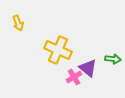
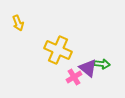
green arrow: moved 11 px left, 5 px down
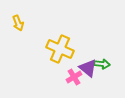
yellow cross: moved 2 px right, 1 px up
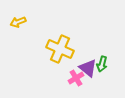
yellow arrow: moved 1 px up; rotated 91 degrees clockwise
green arrow: rotated 98 degrees clockwise
pink cross: moved 2 px right, 1 px down
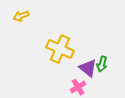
yellow arrow: moved 3 px right, 6 px up
pink cross: moved 2 px right, 9 px down
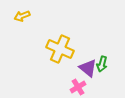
yellow arrow: moved 1 px right
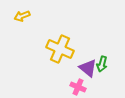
pink cross: rotated 35 degrees counterclockwise
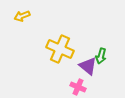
green arrow: moved 1 px left, 8 px up
purple triangle: moved 2 px up
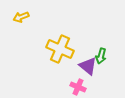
yellow arrow: moved 1 px left, 1 px down
